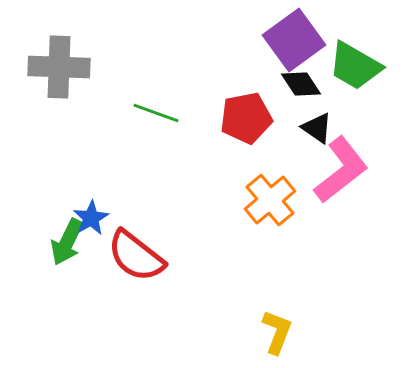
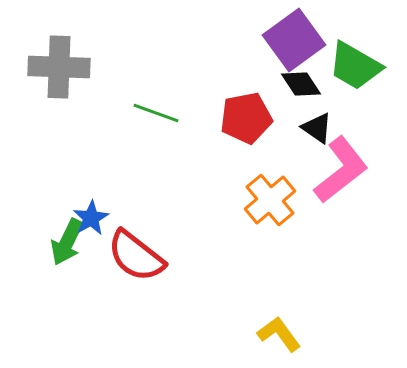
yellow L-shape: moved 2 px right, 2 px down; rotated 57 degrees counterclockwise
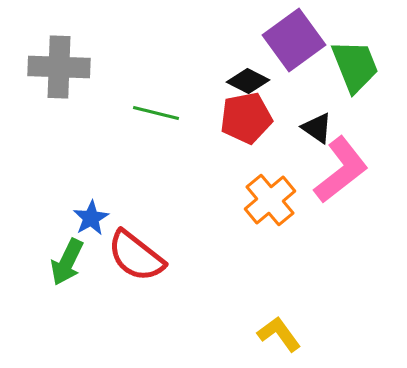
green trapezoid: rotated 142 degrees counterclockwise
black diamond: moved 53 px left, 3 px up; rotated 30 degrees counterclockwise
green line: rotated 6 degrees counterclockwise
green arrow: moved 20 px down
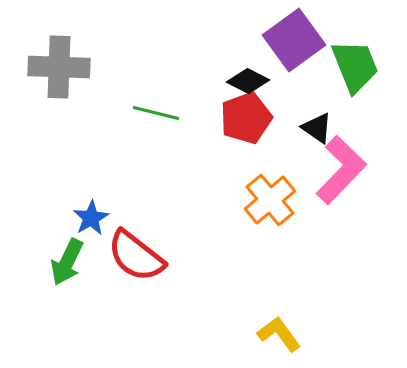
red pentagon: rotated 9 degrees counterclockwise
pink L-shape: rotated 8 degrees counterclockwise
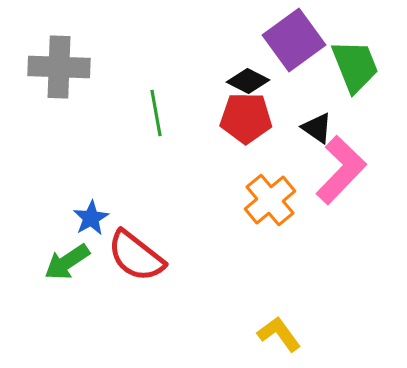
green line: rotated 66 degrees clockwise
red pentagon: rotated 21 degrees clockwise
green arrow: rotated 30 degrees clockwise
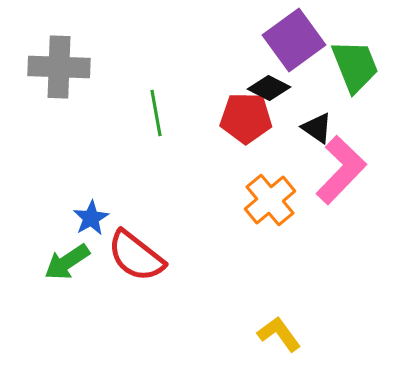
black diamond: moved 21 px right, 7 px down
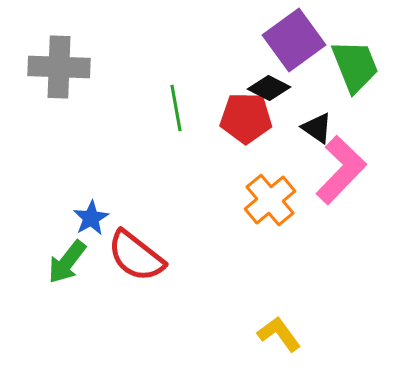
green line: moved 20 px right, 5 px up
green arrow: rotated 18 degrees counterclockwise
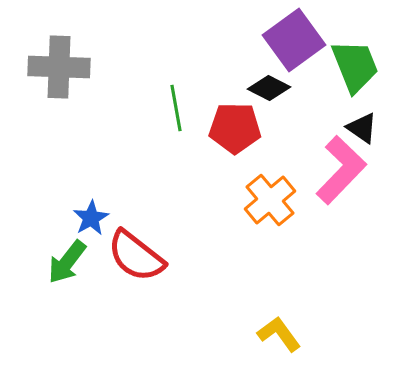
red pentagon: moved 11 px left, 10 px down
black triangle: moved 45 px right
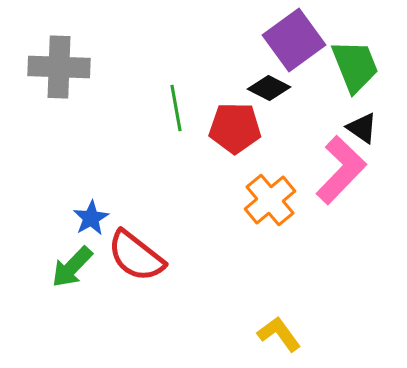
green arrow: moved 5 px right, 5 px down; rotated 6 degrees clockwise
